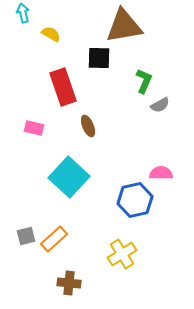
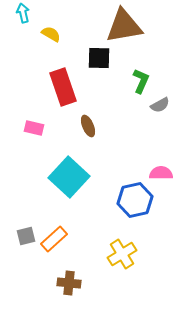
green L-shape: moved 3 px left
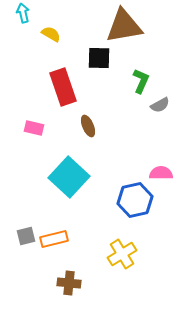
orange rectangle: rotated 28 degrees clockwise
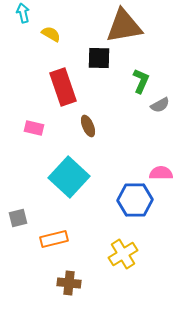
blue hexagon: rotated 12 degrees clockwise
gray square: moved 8 px left, 18 px up
yellow cross: moved 1 px right
